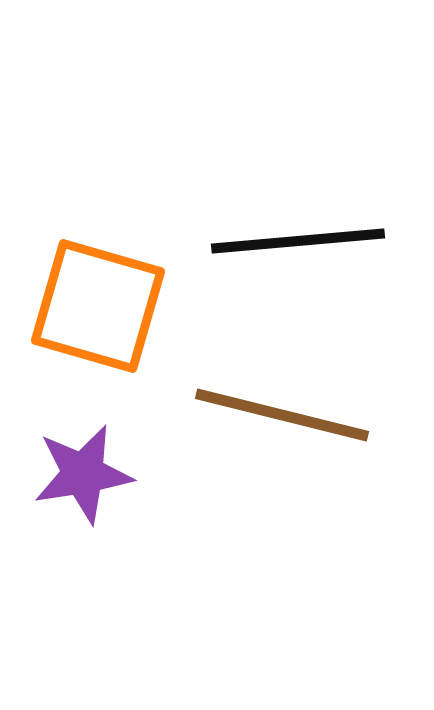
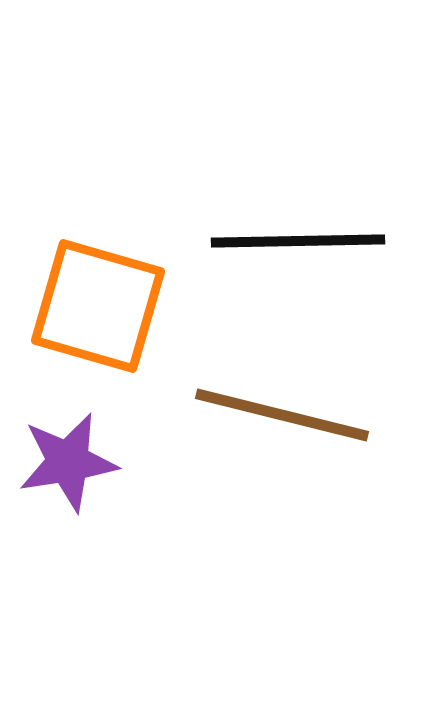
black line: rotated 4 degrees clockwise
purple star: moved 15 px left, 12 px up
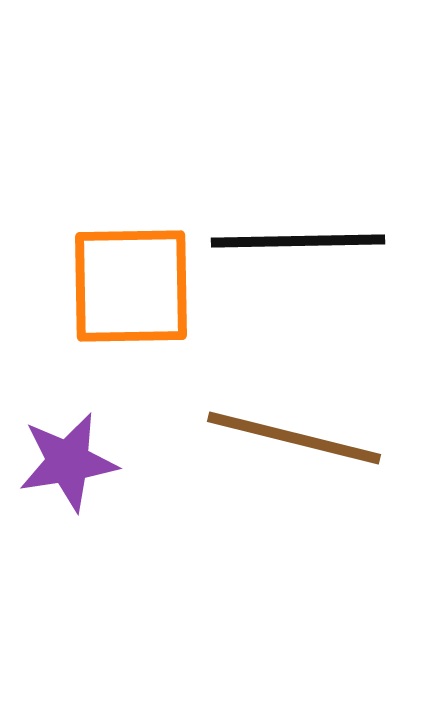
orange square: moved 33 px right, 20 px up; rotated 17 degrees counterclockwise
brown line: moved 12 px right, 23 px down
